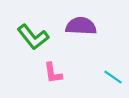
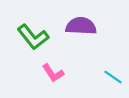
pink L-shape: rotated 25 degrees counterclockwise
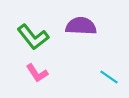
pink L-shape: moved 16 px left
cyan line: moved 4 px left
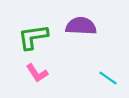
green L-shape: rotated 120 degrees clockwise
cyan line: moved 1 px left, 1 px down
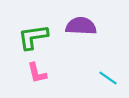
pink L-shape: rotated 20 degrees clockwise
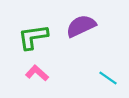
purple semicircle: rotated 28 degrees counterclockwise
pink L-shape: rotated 145 degrees clockwise
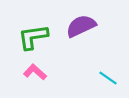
pink L-shape: moved 2 px left, 1 px up
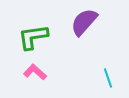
purple semicircle: moved 3 px right, 4 px up; rotated 24 degrees counterclockwise
cyan line: rotated 36 degrees clockwise
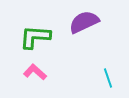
purple semicircle: rotated 24 degrees clockwise
green L-shape: moved 2 px right; rotated 12 degrees clockwise
